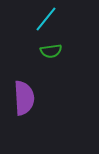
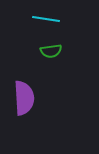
cyan line: rotated 60 degrees clockwise
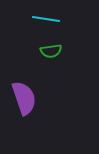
purple semicircle: rotated 16 degrees counterclockwise
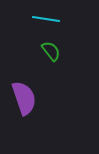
green semicircle: rotated 120 degrees counterclockwise
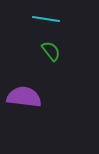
purple semicircle: moved 1 px up; rotated 64 degrees counterclockwise
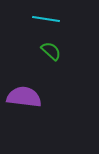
green semicircle: rotated 10 degrees counterclockwise
